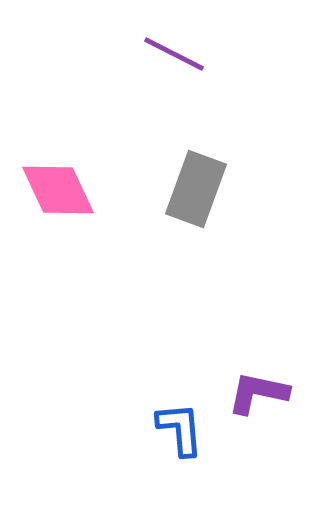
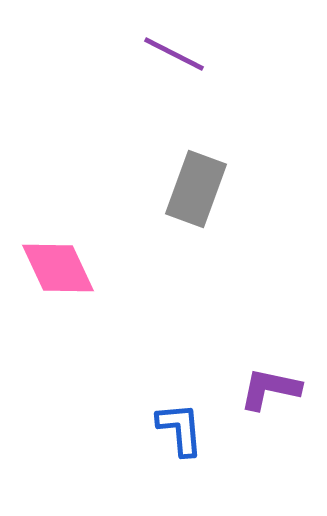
pink diamond: moved 78 px down
purple L-shape: moved 12 px right, 4 px up
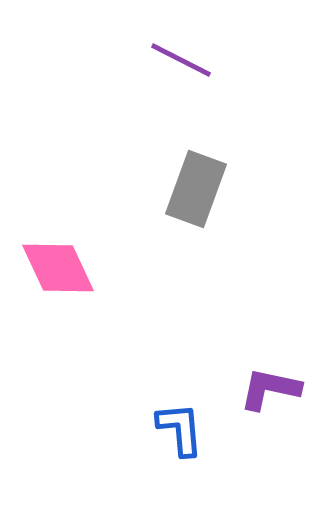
purple line: moved 7 px right, 6 px down
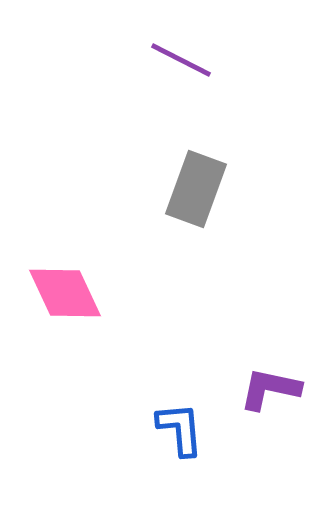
pink diamond: moved 7 px right, 25 px down
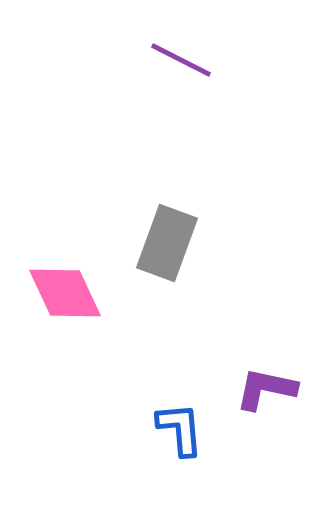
gray rectangle: moved 29 px left, 54 px down
purple L-shape: moved 4 px left
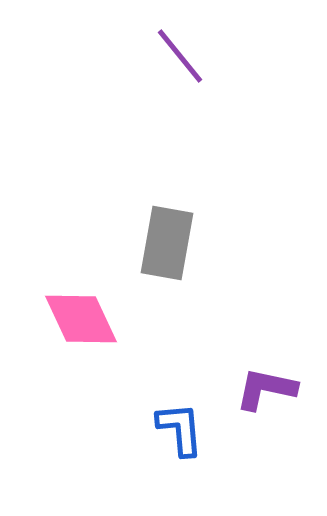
purple line: moved 1 px left, 4 px up; rotated 24 degrees clockwise
gray rectangle: rotated 10 degrees counterclockwise
pink diamond: moved 16 px right, 26 px down
